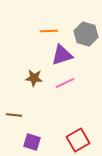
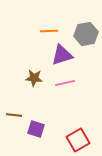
gray hexagon: rotated 25 degrees counterclockwise
pink line: rotated 12 degrees clockwise
purple square: moved 4 px right, 13 px up
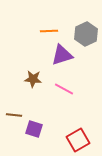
gray hexagon: rotated 15 degrees counterclockwise
brown star: moved 1 px left, 1 px down
pink line: moved 1 px left, 6 px down; rotated 42 degrees clockwise
purple square: moved 2 px left
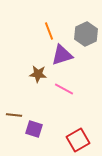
orange line: rotated 72 degrees clockwise
brown star: moved 5 px right, 5 px up
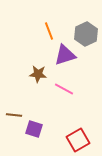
purple triangle: moved 3 px right
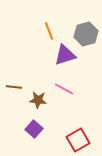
gray hexagon: rotated 10 degrees clockwise
brown star: moved 26 px down
brown line: moved 28 px up
purple square: rotated 24 degrees clockwise
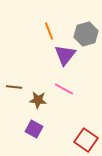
purple triangle: rotated 35 degrees counterclockwise
purple square: rotated 12 degrees counterclockwise
red square: moved 8 px right; rotated 25 degrees counterclockwise
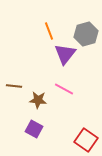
purple triangle: moved 1 px up
brown line: moved 1 px up
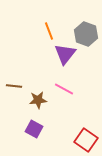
gray hexagon: rotated 25 degrees counterclockwise
brown star: rotated 12 degrees counterclockwise
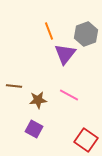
gray hexagon: rotated 20 degrees clockwise
pink line: moved 5 px right, 6 px down
